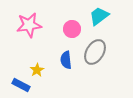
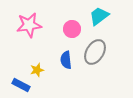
yellow star: rotated 16 degrees clockwise
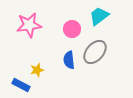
gray ellipse: rotated 10 degrees clockwise
blue semicircle: moved 3 px right
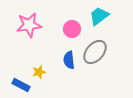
yellow star: moved 2 px right, 2 px down
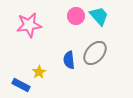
cyan trapezoid: rotated 85 degrees clockwise
pink circle: moved 4 px right, 13 px up
gray ellipse: moved 1 px down
yellow star: rotated 16 degrees counterclockwise
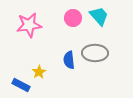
pink circle: moved 3 px left, 2 px down
gray ellipse: rotated 50 degrees clockwise
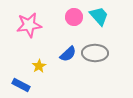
pink circle: moved 1 px right, 1 px up
blue semicircle: moved 1 px left, 6 px up; rotated 126 degrees counterclockwise
yellow star: moved 6 px up
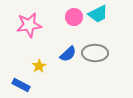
cyan trapezoid: moved 1 px left, 2 px up; rotated 105 degrees clockwise
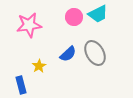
gray ellipse: rotated 60 degrees clockwise
blue rectangle: rotated 48 degrees clockwise
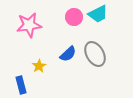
gray ellipse: moved 1 px down
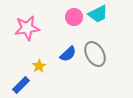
pink star: moved 2 px left, 3 px down
blue rectangle: rotated 60 degrees clockwise
